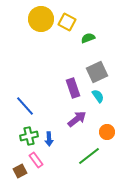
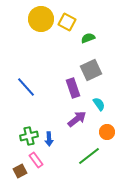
gray square: moved 6 px left, 2 px up
cyan semicircle: moved 1 px right, 8 px down
blue line: moved 1 px right, 19 px up
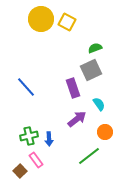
green semicircle: moved 7 px right, 10 px down
orange circle: moved 2 px left
brown square: rotated 16 degrees counterclockwise
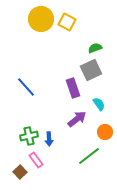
brown square: moved 1 px down
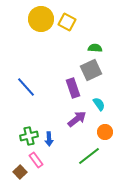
green semicircle: rotated 24 degrees clockwise
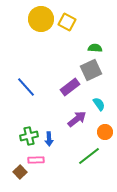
purple rectangle: moved 3 px left, 1 px up; rotated 72 degrees clockwise
pink rectangle: rotated 56 degrees counterclockwise
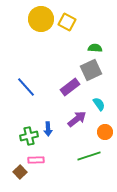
blue arrow: moved 1 px left, 10 px up
green line: rotated 20 degrees clockwise
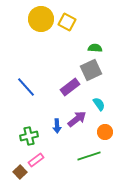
blue arrow: moved 9 px right, 3 px up
pink rectangle: rotated 35 degrees counterclockwise
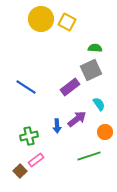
blue line: rotated 15 degrees counterclockwise
brown square: moved 1 px up
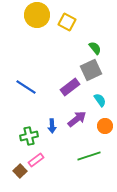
yellow circle: moved 4 px left, 4 px up
green semicircle: rotated 48 degrees clockwise
cyan semicircle: moved 1 px right, 4 px up
blue arrow: moved 5 px left
orange circle: moved 6 px up
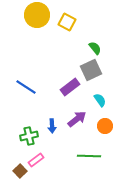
green line: rotated 20 degrees clockwise
